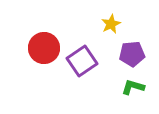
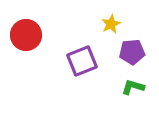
red circle: moved 18 px left, 13 px up
purple pentagon: moved 2 px up
purple square: rotated 12 degrees clockwise
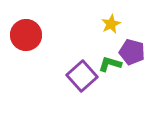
purple pentagon: rotated 20 degrees clockwise
purple square: moved 15 px down; rotated 20 degrees counterclockwise
green L-shape: moved 23 px left, 23 px up
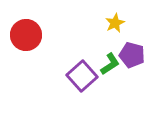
yellow star: moved 4 px right, 1 px up
purple pentagon: moved 3 px down
green L-shape: rotated 130 degrees clockwise
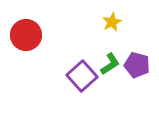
yellow star: moved 3 px left, 1 px up
purple pentagon: moved 5 px right, 10 px down
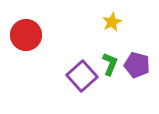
green L-shape: rotated 35 degrees counterclockwise
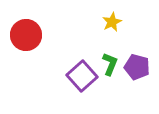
purple pentagon: moved 2 px down
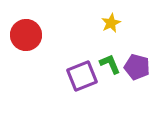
yellow star: moved 1 px left, 1 px down
green L-shape: rotated 45 degrees counterclockwise
purple square: rotated 20 degrees clockwise
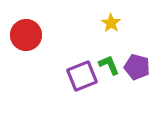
yellow star: rotated 12 degrees counterclockwise
green L-shape: moved 1 px left, 1 px down
